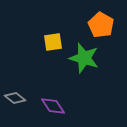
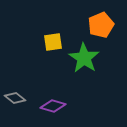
orange pentagon: rotated 20 degrees clockwise
green star: rotated 16 degrees clockwise
purple diamond: rotated 40 degrees counterclockwise
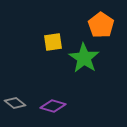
orange pentagon: rotated 15 degrees counterclockwise
gray diamond: moved 5 px down
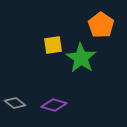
yellow square: moved 3 px down
green star: moved 3 px left
purple diamond: moved 1 px right, 1 px up
